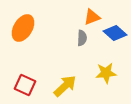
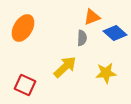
yellow arrow: moved 19 px up
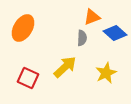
yellow star: rotated 20 degrees counterclockwise
red square: moved 3 px right, 7 px up
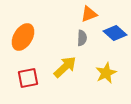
orange triangle: moved 3 px left, 3 px up
orange ellipse: moved 9 px down
red square: rotated 35 degrees counterclockwise
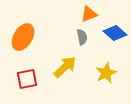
gray semicircle: moved 1 px up; rotated 14 degrees counterclockwise
red square: moved 1 px left, 1 px down
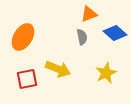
yellow arrow: moved 7 px left, 2 px down; rotated 65 degrees clockwise
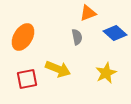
orange triangle: moved 1 px left, 1 px up
gray semicircle: moved 5 px left
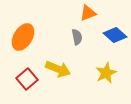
blue diamond: moved 2 px down
red square: rotated 30 degrees counterclockwise
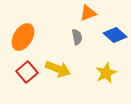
red square: moved 7 px up
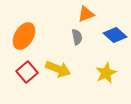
orange triangle: moved 2 px left, 1 px down
orange ellipse: moved 1 px right, 1 px up
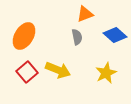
orange triangle: moved 1 px left
yellow arrow: moved 1 px down
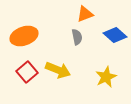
orange ellipse: rotated 40 degrees clockwise
yellow star: moved 4 px down
